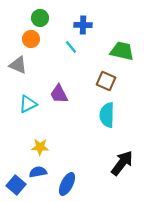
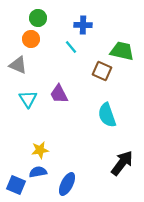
green circle: moved 2 px left
brown square: moved 4 px left, 10 px up
cyan triangle: moved 5 px up; rotated 36 degrees counterclockwise
cyan semicircle: rotated 20 degrees counterclockwise
yellow star: moved 3 px down; rotated 12 degrees counterclockwise
blue square: rotated 18 degrees counterclockwise
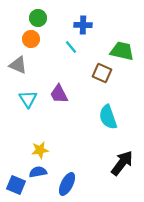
brown square: moved 2 px down
cyan semicircle: moved 1 px right, 2 px down
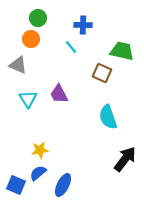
black arrow: moved 3 px right, 4 px up
blue semicircle: moved 1 px down; rotated 30 degrees counterclockwise
blue ellipse: moved 4 px left, 1 px down
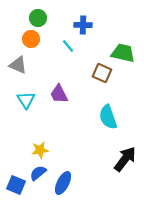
cyan line: moved 3 px left, 1 px up
green trapezoid: moved 1 px right, 2 px down
cyan triangle: moved 2 px left, 1 px down
blue ellipse: moved 2 px up
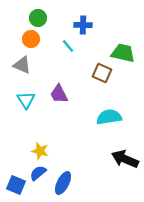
gray triangle: moved 4 px right
cyan semicircle: moved 1 px right; rotated 100 degrees clockwise
yellow star: moved 1 px down; rotated 24 degrees clockwise
black arrow: rotated 104 degrees counterclockwise
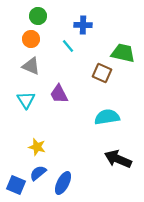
green circle: moved 2 px up
gray triangle: moved 9 px right, 1 px down
cyan semicircle: moved 2 px left
yellow star: moved 3 px left, 4 px up
black arrow: moved 7 px left
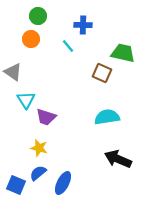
gray triangle: moved 18 px left, 6 px down; rotated 12 degrees clockwise
purple trapezoid: moved 13 px left, 23 px down; rotated 45 degrees counterclockwise
yellow star: moved 2 px right, 1 px down
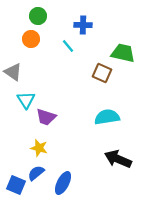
blue semicircle: moved 2 px left
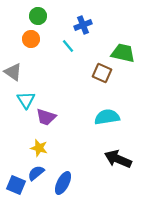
blue cross: rotated 24 degrees counterclockwise
